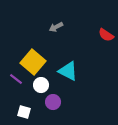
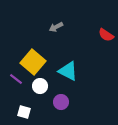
white circle: moved 1 px left, 1 px down
purple circle: moved 8 px right
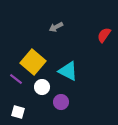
red semicircle: moved 2 px left; rotated 91 degrees clockwise
white circle: moved 2 px right, 1 px down
white square: moved 6 px left
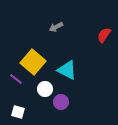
cyan triangle: moved 1 px left, 1 px up
white circle: moved 3 px right, 2 px down
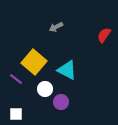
yellow square: moved 1 px right
white square: moved 2 px left, 2 px down; rotated 16 degrees counterclockwise
